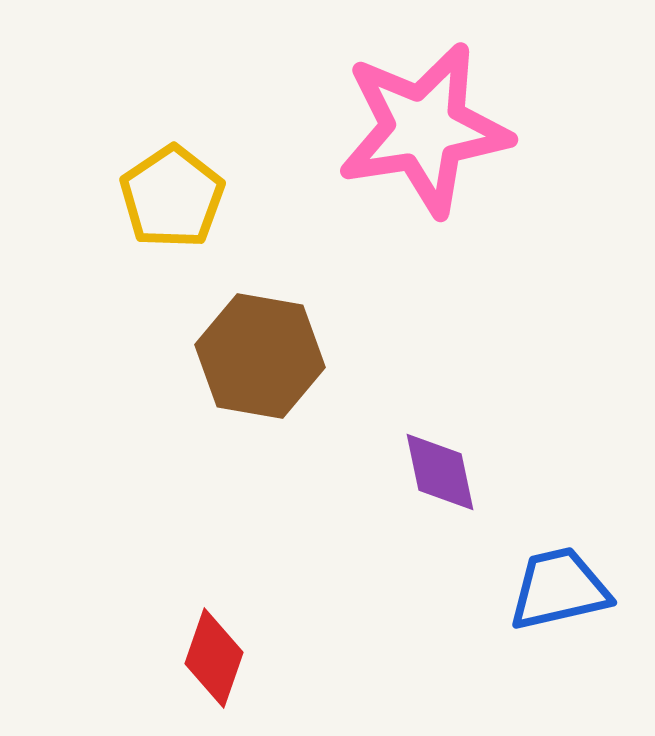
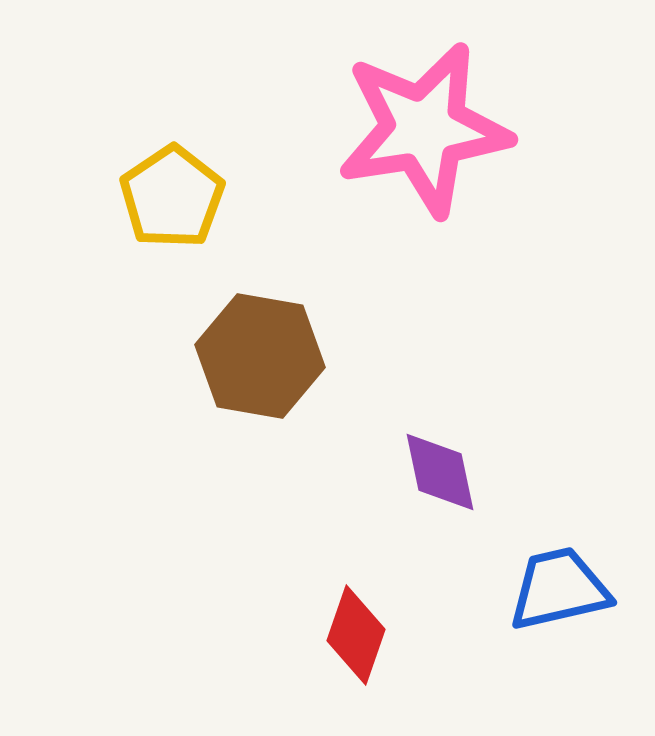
red diamond: moved 142 px right, 23 px up
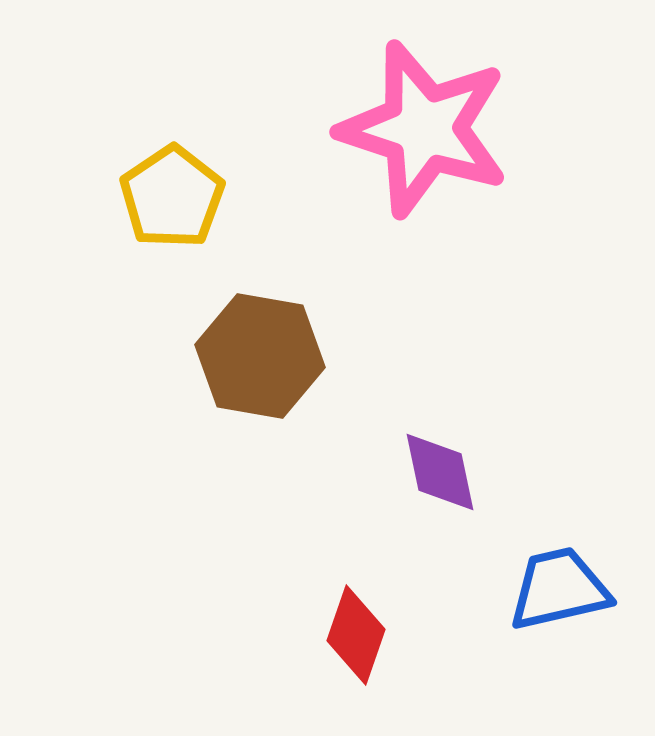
pink star: rotated 27 degrees clockwise
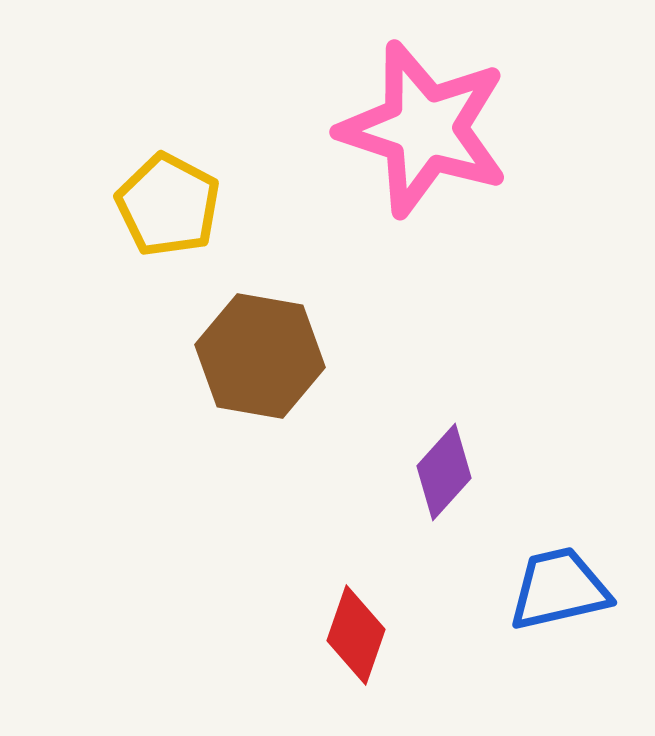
yellow pentagon: moved 4 px left, 8 px down; rotated 10 degrees counterclockwise
purple diamond: moved 4 px right; rotated 54 degrees clockwise
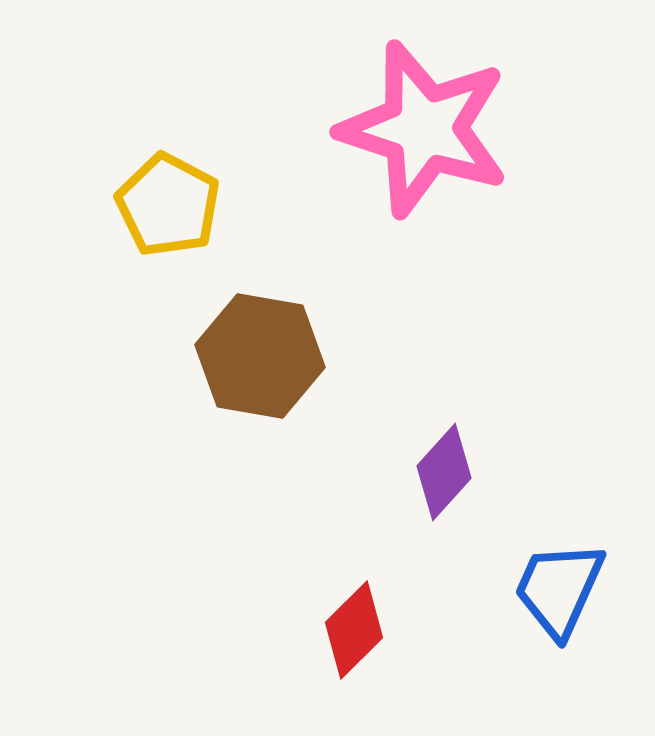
blue trapezoid: rotated 53 degrees counterclockwise
red diamond: moved 2 px left, 5 px up; rotated 26 degrees clockwise
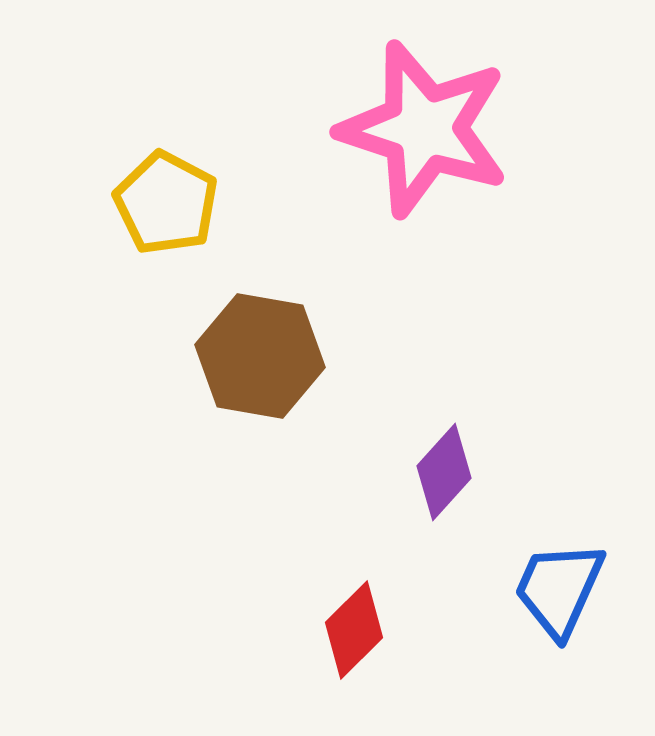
yellow pentagon: moved 2 px left, 2 px up
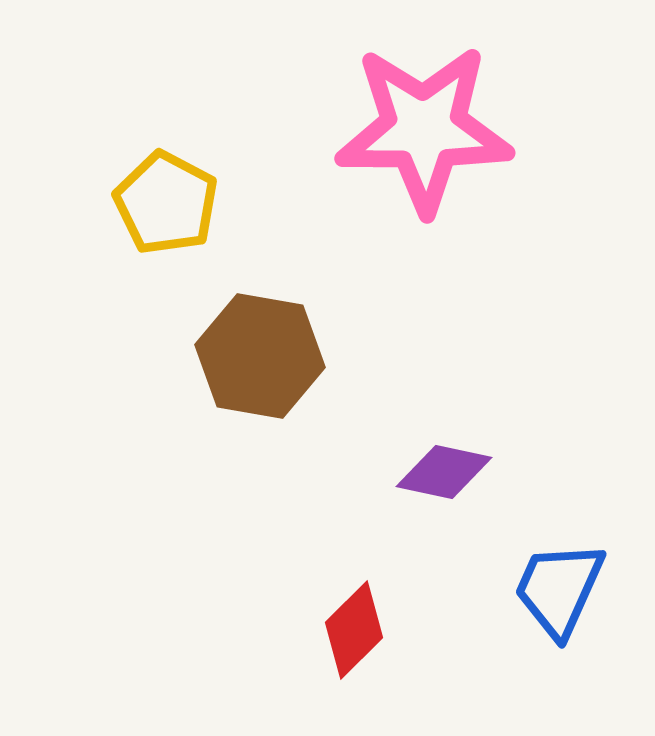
pink star: rotated 18 degrees counterclockwise
purple diamond: rotated 60 degrees clockwise
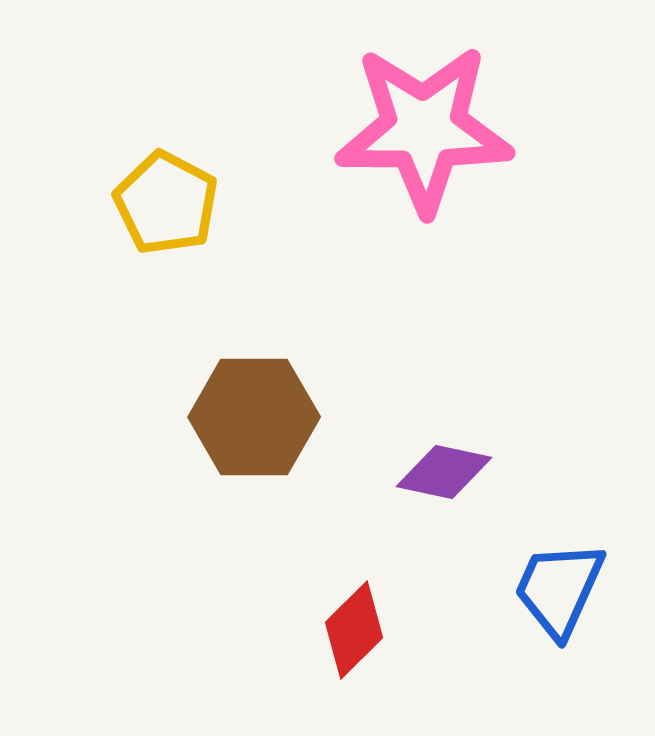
brown hexagon: moved 6 px left, 61 px down; rotated 10 degrees counterclockwise
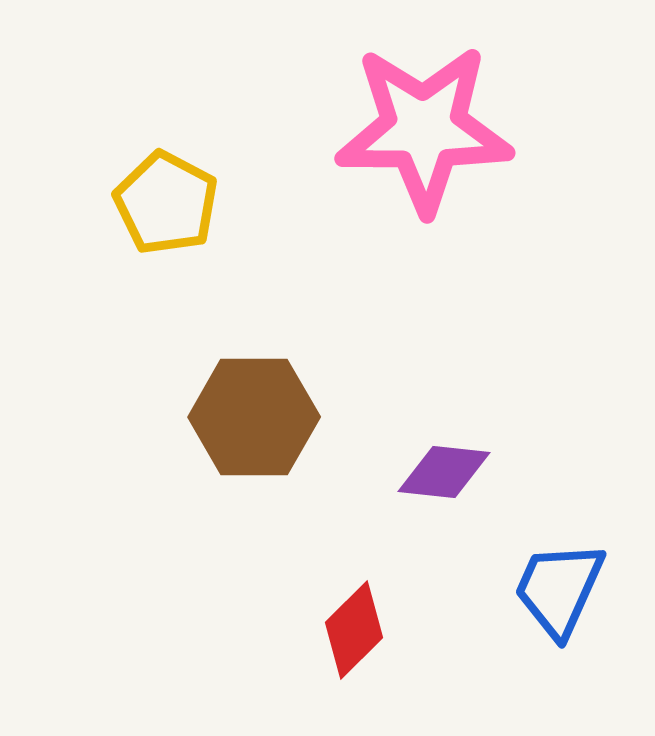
purple diamond: rotated 6 degrees counterclockwise
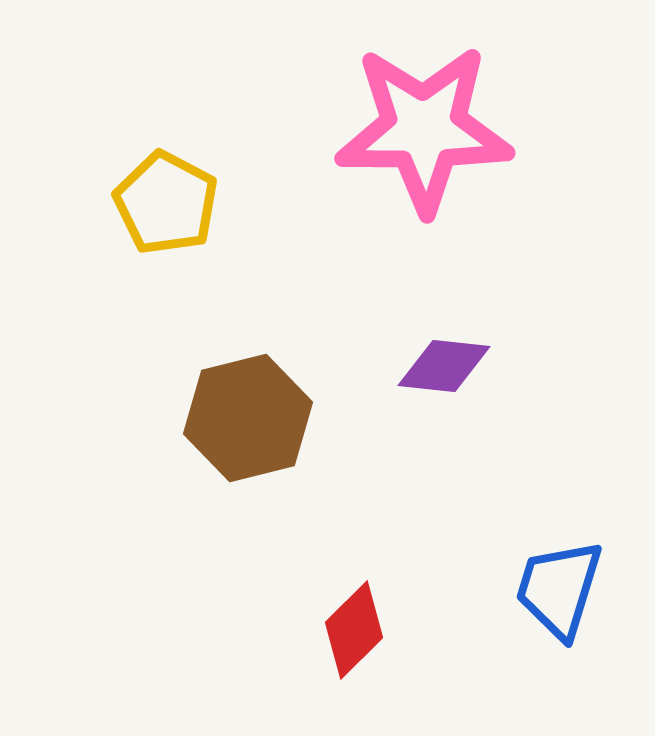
brown hexagon: moved 6 px left, 1 px down; rotated 14 degrees counterclockwise
purple diamond: moved 106 px up
blue trapezoid: rotated 7 degrees counterclockwise
